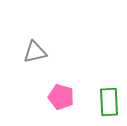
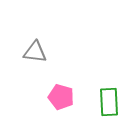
gray triangle: rotated 20 degrees clockwise
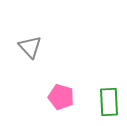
gray triangle: moved 5 px left, 5 px up; rotated 40 degrees clockwise
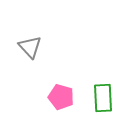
green rectangle: moved 6 px left, 4 px up
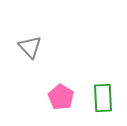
pink pentagon: rotated 15 degrees clockwise
